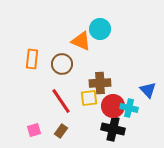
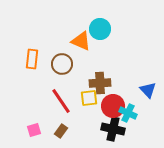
cyan cross: moved 1 px left, 5 px down; rotated 12 degrees clockwise
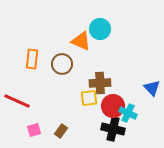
blue triangle: moved 4 px right, 2 px up
red line: moved 44 px left; rotated 32 degrees counterclockwise
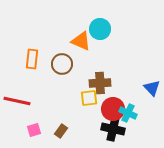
red line: rotated 12 degrees counterclockwise
red circle: moved 3 px down
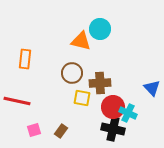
orange triangle: rotated 10 degrees counterclockwise
orange rectangle: moved 7 px left
brown circle: moved 10 px right, 9 px down
yellow square: moved 7 px left; rotated 18 degrees clockwise
red circle: moved 2 px up
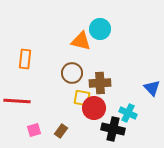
red line: rotated 8 degrees counterclockwise
red circle: moved 19 px left, 1 px down
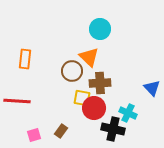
orange triangle: moved 8 px right, 16 px down; rotated 30 degrees clockwise
brown circle: moved 2 px up
pink square: moved 5 px down
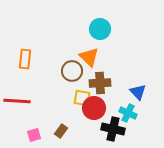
blue triangle: moved 14 px left, 4 px down
